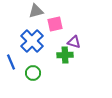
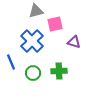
green cross: moved 6 px left, 16 px down
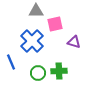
gray triangle: rotated 14 degrees clockwise
green circle: moved 5 px right
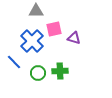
pink square: moved 1 px left, 5 px down
purple triangle: moved 4 px up
blue line: moved 3 px right; rotated 21 degrees counterclockwise
green cross: moved 1 px right
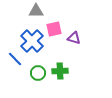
blue line: moved 1 px right, 3 px up
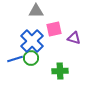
blue line: rotated 63 degrees counterclockwise
green circle: moved 7 px left, 15 px up
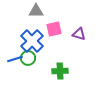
purple triangle: moved 5 px right, 4 px up
green circle: moved 3 px left
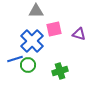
green circle: moved 7 px down
green cross: rotated 14 degrees counterclockwise
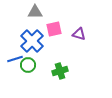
gray triangle: moved 1 px left, 1 px down
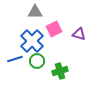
pink square: rotated 14 degrees counterclockwise
green circle: moved 9 px right, 4 px up
